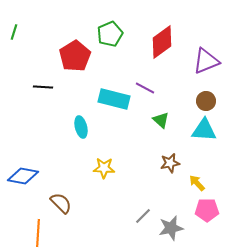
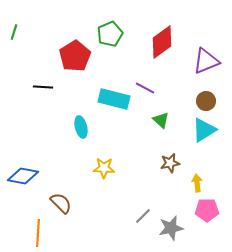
cyan triangle: rotated 36 degrees counterclockwise
yellow arrow: rotated 36 degrees clockwise
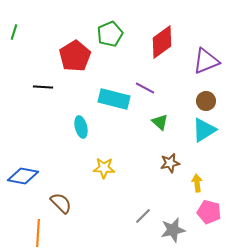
green triangle: moved 1 px left, 2 px down
pink pentagon: moved 2 px right, 2 px down; rotated 15 degrees clockwise
gray star: moved 2 px right, 2 px down
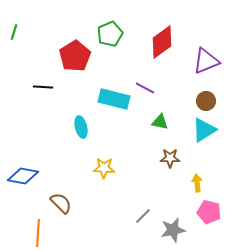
green triangle: rotated 30 degrees counterclockwise
brown star: moved 5 px up; rotated 12 degrees clockwise
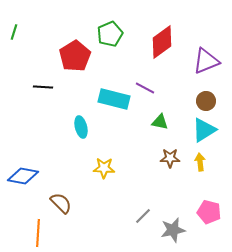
yellow arrow: moved 3 px right, 21 px up
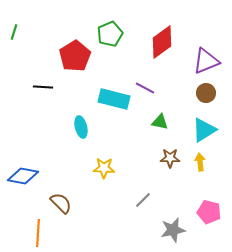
brown circle: moved 8 px up
gray line: moved 16 px up
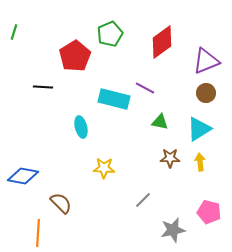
cyan triangle: moved 5 px left, 1 px up
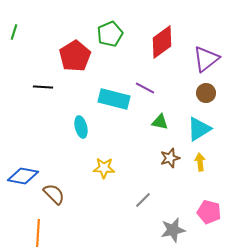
purple triangle: moved 2 px up; rotated 16 degrees counterclockwise
brown star: rotated 18 degrees counterclockwise
brown semicircle: moved 7 px left, 9 px up
